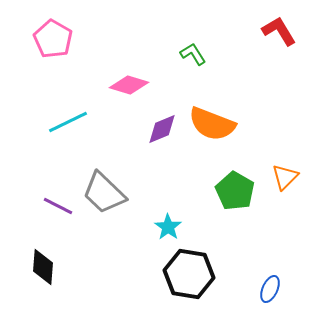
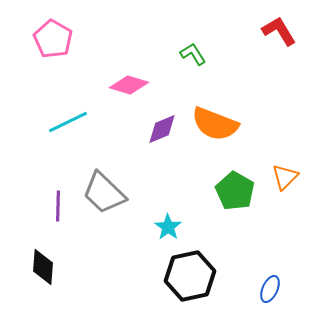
orange semicircle: moved 3 px right
purple line: rotated 64 degrees clockwise
black hexagon: moved 1 px right, 2 px down; rotated 21 degrees counterclockwise
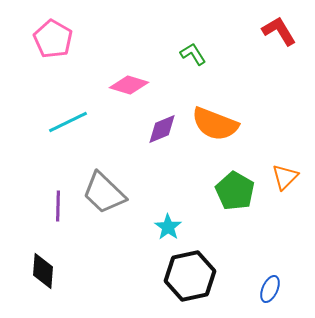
black diamond: moved 4 px down
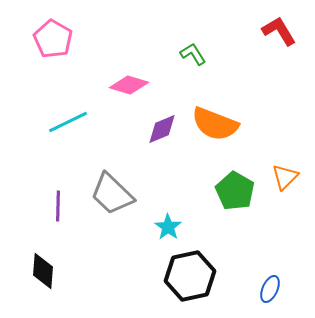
gray trapezoid: moved 8 px right, 1 px down
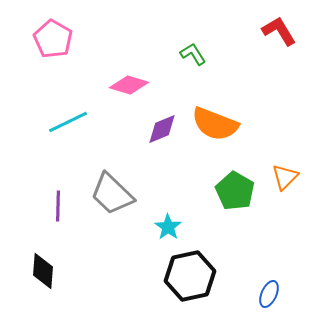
blue ellipse: moved 1 px left, 5 px down
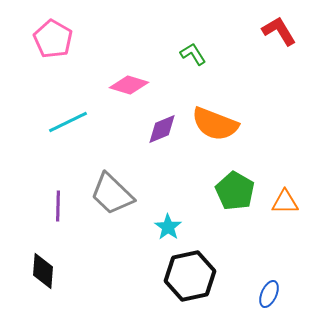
orange triangle: moved 25 px down; rotated 44 degrees clockwise
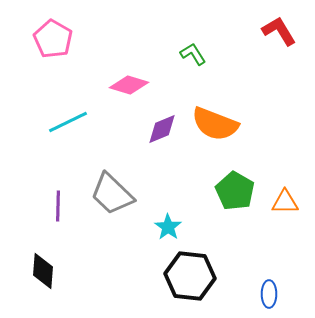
black hexagon: rotated 18 degrees clockwise
blue ellipse: rotated 24 degrees counterclockwise
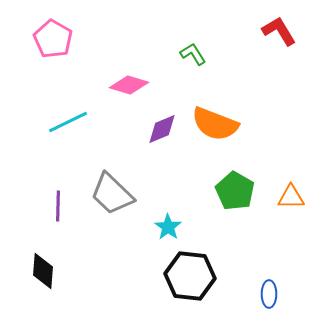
orange triangle: moved 6 px right, 5 px up
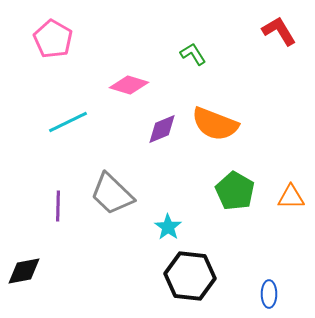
black diamond: moved 19 px left; rotated 75 degrees clockwise
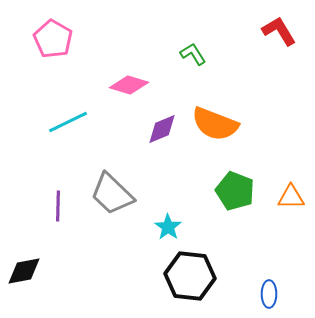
green pentagon: rotated 9 degrees counterclockwise
